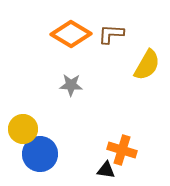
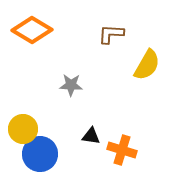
orange diamond: moved 39 px left, 4 px up
black triangle: moved 15 px left, 34 px up
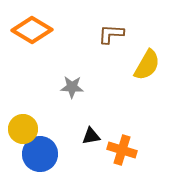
gray star: moved 1 px right, 2 px down
black triangle: rotated 18 degrees counterclockwise
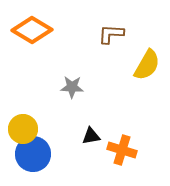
blue circle: moved 7 px left
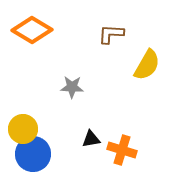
black triangle: moved 3 px down
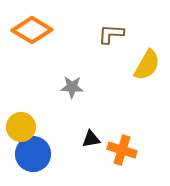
yellow circle: moved 2 px left, 2 px up
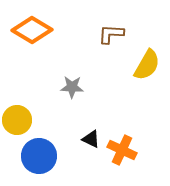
yellow circle: moved 4 px left, 7 px up
black triangle: rotated 36 degrees clockwise
orange cross: rotated 8 degrees clockwise
blue circle: moved 6 px right, 2 px down
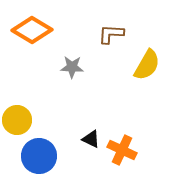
gray star: moved 20 px up
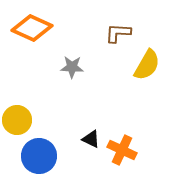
orange diamond: moved 2 px up; rotated 6 degrees counterclockwise
brown L-shape: moved 7 px right, 1 px up
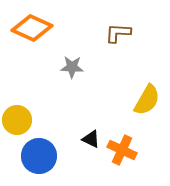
yellow semicircle: moved 35 px down
